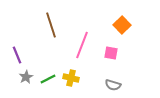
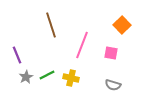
green line: moved 1 px left, 4 px up
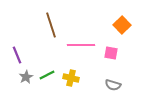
pink line: moved 1 px left; rotated 68 degrees clockwise
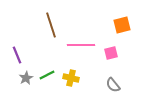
orange square: rotated 30 degrees clockwise
pink square: rotated 24 degrees counterclockwise
gray star: moved 1 px down
gray semicircle: rotated 35 degrees clockwise
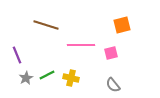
brown line: moved 5 px left; rotated 55 degrees counterclockwise
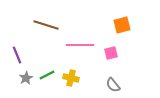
pink line: moved 1 px left
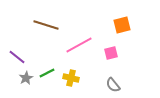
pink line: moved 1 px left; rotated 28 degrees counterclockwise
purple line: moved 2 px down; rotated 30 degrees counterclockwise
green line: moved 2 px up
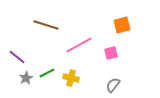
gray semicircle: rotated 77 degrees clockwise
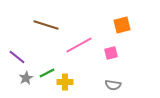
yellow cross: moved 6 px left, 4 px down; rotated 14 degrees counterclockwise
gray semicircle: rotated 119 degrees counterclockwise
